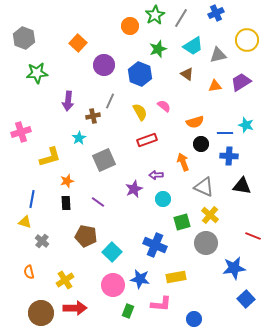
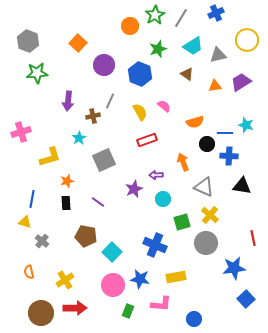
gray hexagon at (24, 38): moved 4 px right, 3 px down
black circle at (201, 144): moved 6 px right
red line at (253, 236): moved 2 px down; rotated 56 degrees clockwise
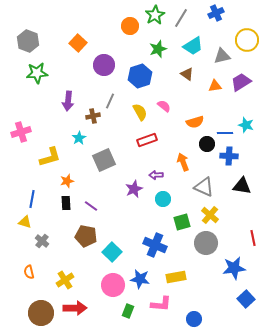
gray triangle at (218, 55): moved 4 px right, 1 px down
blue hexagon at (140, 74): moved 2 px down; rotated 20 degrees clockwise
purple line at (98, 202): moved 7 px left, 4 px down
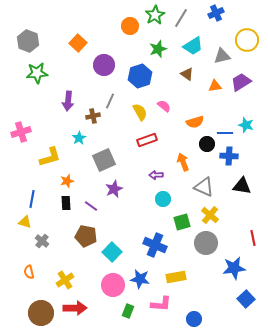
purple star at (134, 189): moved 20 px left
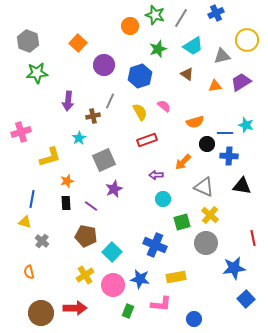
green star at (155, 15): rotated 24 degrees counterclockwise
orange arrow at (183, 162): rotated 114 degrees counterclockwise
yellow cross at (65, 280): moved 20 px right, 5 px up
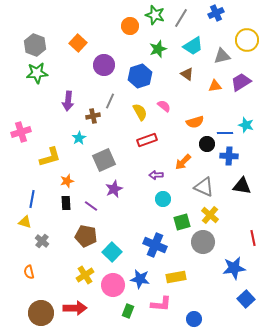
gray hexagon at (28, 41): moved 7 px right, 4 px down
gray circle at (206, 243): moved 3 px left, 1 px up
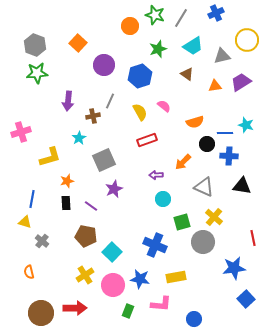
yellow cross at (210, 215): moved 4 px right, 2 px down
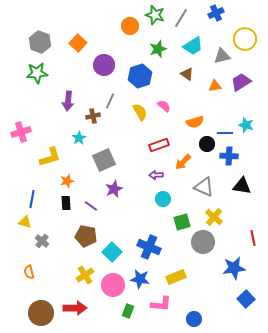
yellow circle at (247, 40): moved 2 px left, 1 px up
gray hexagon at (35, 45): moved 5 px right, 3 px up
red rectangle at (147, 140): moved 12 px right, 5 px down
blue cross at (155, 245): moved 6 px left, 2 px down
yellow rectangle at (176, 277): rotated 12 degrees counterclockwise
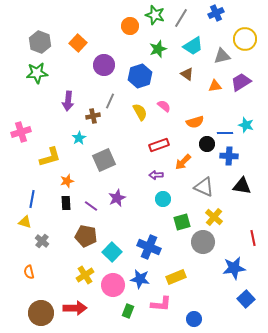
purple star at (114, 189): moved 3 px right, 9 px down
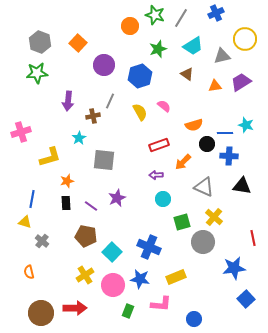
orange semicircle at (195, 122): moved 1 px left, 3 px down
gray square at (104, 160): rotated 30 degrees clockwise
